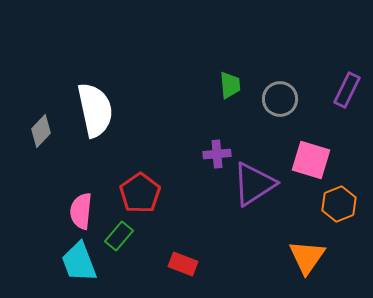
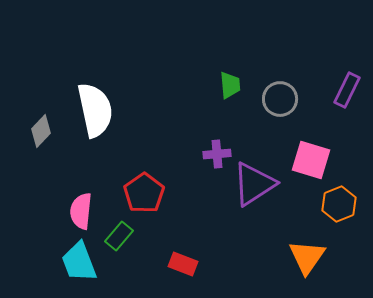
red pentagon: moved 4 px right
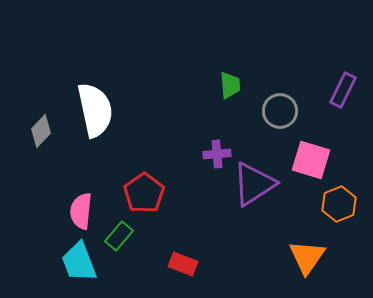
purple rectangle: moved 4 px left
gray circle: moved 12 px down
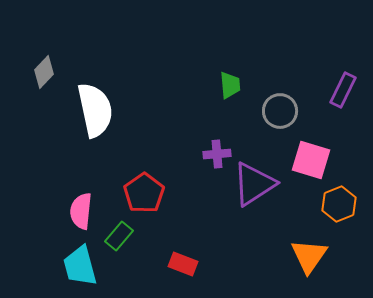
gray diamond: moved 3 px right, 59 px up
orange triangle: moved 2 px right, 1 px up
cyan trapezoid: moved 1 px right, 4 px down; rotated 6 degrees clockwise
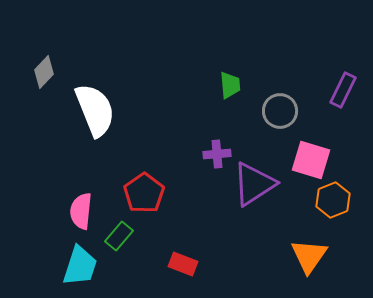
white semicircle: rotated 10 degrees counterclockwise
orange hexagon: moved 6 px left, 4 px up
cyan trapezoid: rotated 147 degrees counterclockwise
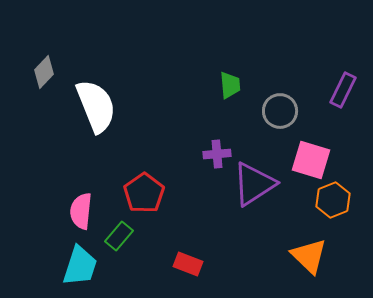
white semicircle: moved 1 px right, 4 px up
orange triangle: rotated 21 degrees counterclockwise
red rectangle: moved 5 px right
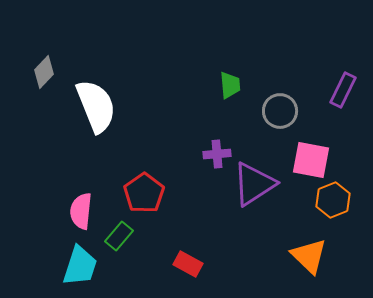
pink square: rotated 6 degrees counterclockwise
red rectangle: rotated 8 degrees clockwise
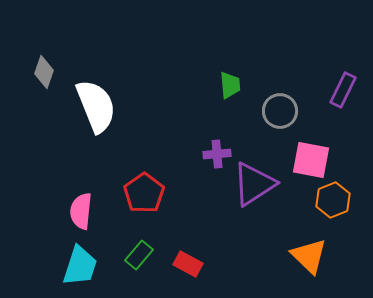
gray diamond: rotated 24 degrees counterclockwise
green rectangle: moved 20 px right, 19 px down
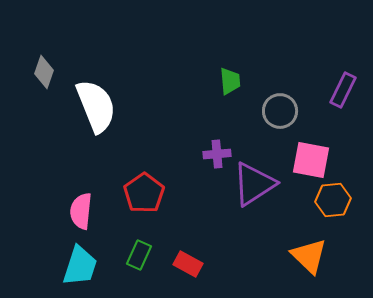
green trapezoid: moved 4 px up
orange hexagon: rotated 16 degrees clockwise
green rectangle: rotated 16 degrees counterclockwise
